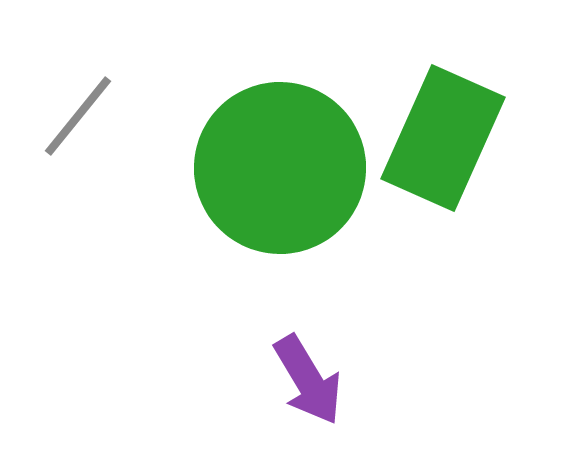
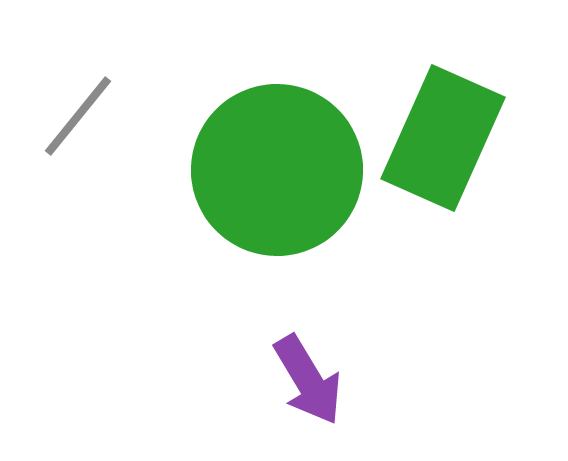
green circle: moved 3 px left, 2 px down
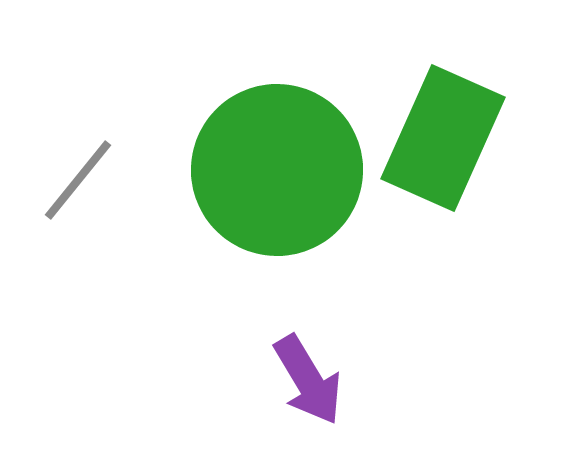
gray line: moved 64 px down
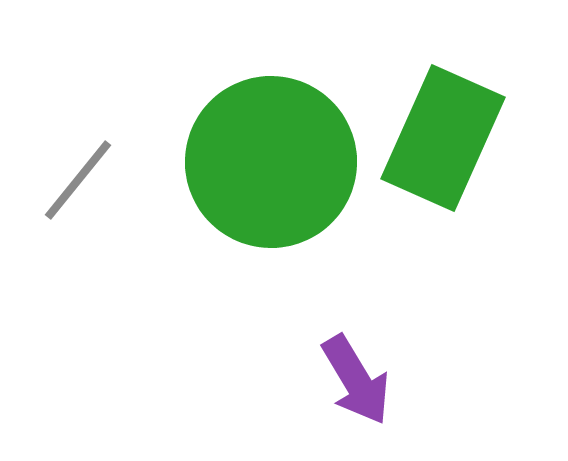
green circle: moved 6 px left, 8 px up
purple arrow: moved 48 px right
